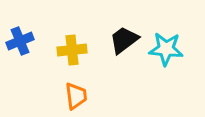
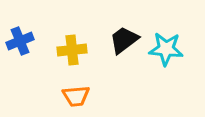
orange trapezoid: rotated 92 degrees clockwise
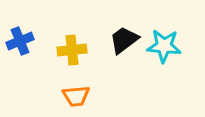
cyan star: moved 2 px left, 3 px up
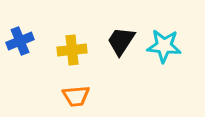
black trapezoid: moved 3 px left, 1 px down; rotated 20 degrees counterclockwise
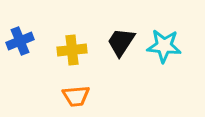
black trapezoid: moved 1 px down
